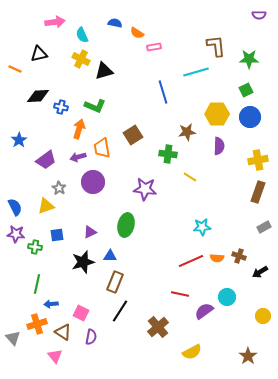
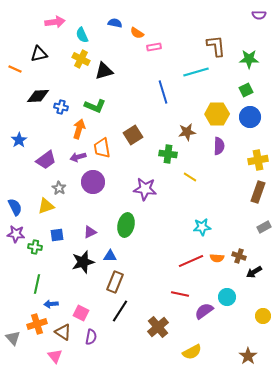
black arrow at (260, 272): moved 6 px left
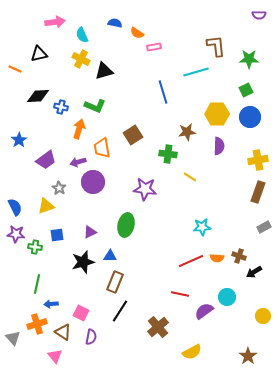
purple arrow at (78, 157): moved 5 px down
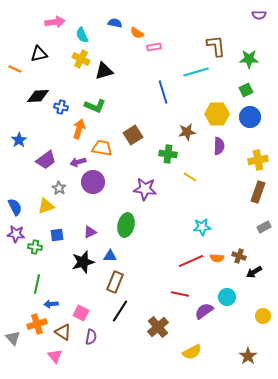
orange trapezoid at (102, 148): rotated 110 degrees clockwise
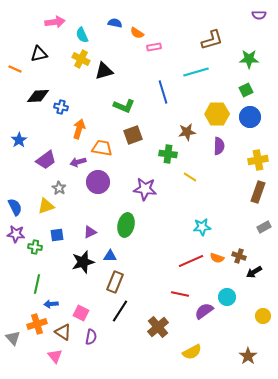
brown L-shape at (216, 46): moved 4 px left, 6 px up; rotated 80 degrees clockwise
green L-shape at (95, 106): moved 29 px right
brown square at (133, 135): rotated 12 degrees clockwise
purple circle at (93, 182): moved 5 px right
orange semicircle at (217, 258): rotated 16 degrees clockwise
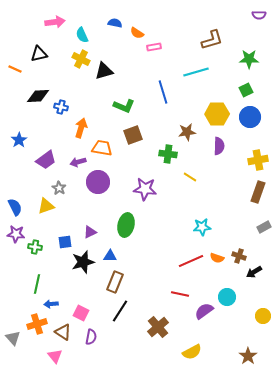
orange arrow at (79, 129): moved 2 px right, 1 px up
blue square at (57, 235): moved 8 px right, 7 px down
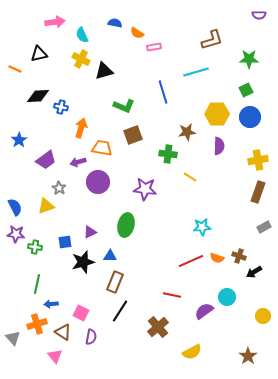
red line at (180, 294): moved 8 px left, 1 px down
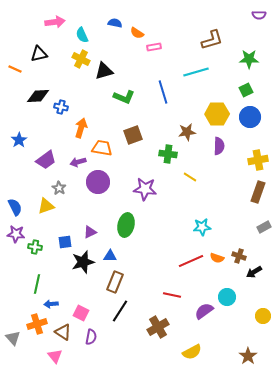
green L-shape at (124, 106): moved 9 px up
brown cross at (158, 327): rotated 10 degrees clockwise
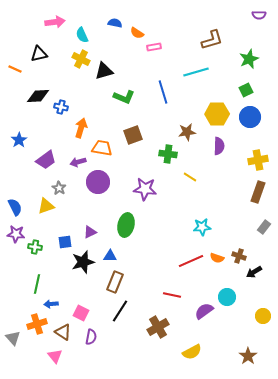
green star at (249, 59): rotated 24 degrees counterclockwise
gray rectangle at (264, 227): rotated 24 degrees counterclockwise
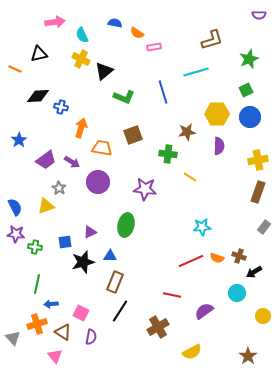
black triangle at (104, 71): rotated 24 degrees counterclockwise
purple arrow at (78, 162): moved 6 px left; rotated 133 degrees counterclockwise
cyan circle at (227, 297): moved 10 px right, 4 px up
